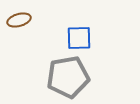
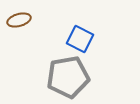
blue square: moved 1 px right, 1 px down; rotated 28 degrees clockwise
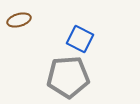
gray pentagon: rotated 6 degrees clockwise
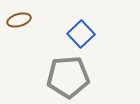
blue square: moved 1 px right, 5 px up; rotated 20 degrees clockwise
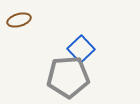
blue square: moved 15 px down
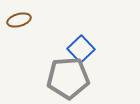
gray pentagon: moved 1 px down
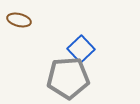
brown ellipse: rotated 30 degrees clockwise
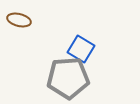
blue square: rotated 16 degrees counterclockwise
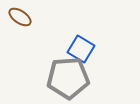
brown ellipse: moved 1 px right, 3 px up; rotated 20 degrees clockwise
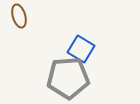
brown ellipse: moved 1 px left, 1 px up; rotated 40 degrees clockwise
